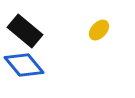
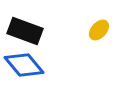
black rectangle: rotated 20 degrees counterclockwise
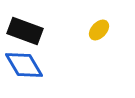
blue diamond: rotated 9 degrees clockwise
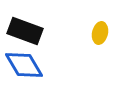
yellow ellipse: moved 1 px right, 3 px down; rotated 30 degrees counterclockwise
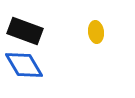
yellow ellipse: moved 4 px left, 1 px up; rotated 20 degrees counterclockwise
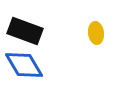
yellow ellipse: moved 1 px down
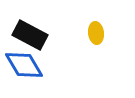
black rectangle: moved 5 px right, 4 px down; rotated 8 degrees clockwise
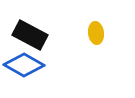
blue diamond: rotated 30 degrees counterclockwise
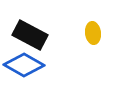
yellow ellipse: moved 3 px left
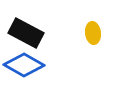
black rectangle: moved 4 px left, 2 px up
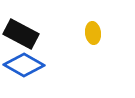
black rectangle: moved 5 px left, 1 px down
